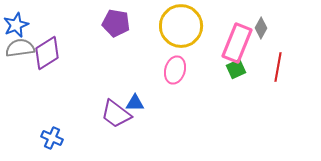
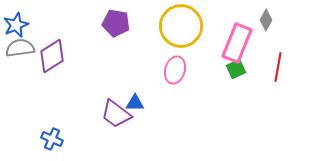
gray diamond: moved 5 px right, 8 px up
purple diamond: moved 5 px right, 3 px down
blue cross: moved 1 px down
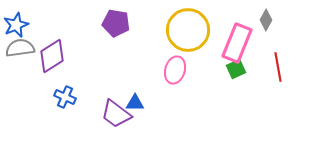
yellow circle: moved 7 px right, 4 px down
red line: rotated 20 degrees counterclockwise
blue cross: moved 13 px right, 42 px up
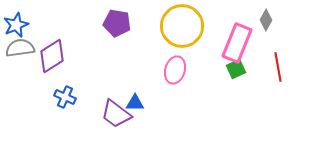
purple pentagon: moved 1 px right
yellow circle: moved 6 px left, 4 px up
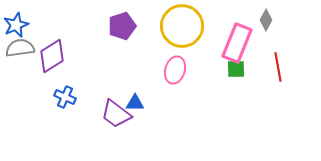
purple pentagon: moved 5 px right, 3 px down; rotated 28 degrees counterclockwise
green square: rotated 24 degrees clockwise
